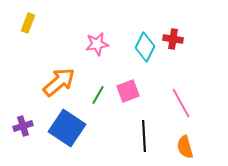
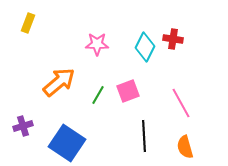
pink star: rotated 10 degrees clockwise
blue square: moved 15 px down
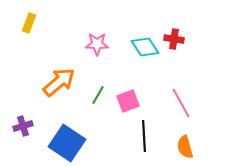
yellow rectangle: moved 1 px right
red cross: moved 1 px right
cyan diamond: rotated 60 degrees counterclockwise
pink square: moved 10 px down
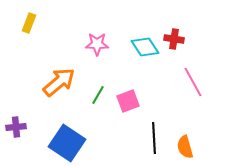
pink line: moved 12 px right, 21 px up
purple cross: moved 7 px left, 1 px down; rotated 12 degrees clockwise
black line: moved 10 px right, 2 px down
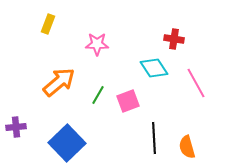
yellow rectangle: moved 19 px right, 1 px down
cyan diamond: moved 9 px right, 21 px down
pink line: moved 3 px right, 1 px down
blue square: rotated 12 degrees clockwise
orange semicircle: moved 2 px right
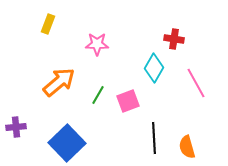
cyan diamond: rotated 64 degrees clockwise
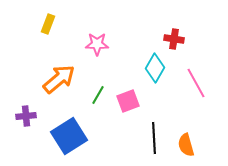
cyan diamond: moved 1 px right
orange arrow: moved 3 px up
purple cross: moved 10 px right, 11 px up
blue square: moved 2 px right, 7 px up; rotated 12 degrees clockwise
orange semicircle: moved 1 px left, 2 px up
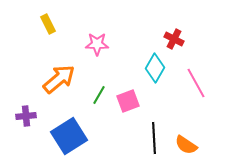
yellow rectangle: rotated 48 degrees counterclockwise
red cross: rotated 18 degrees clockwise
green line: moved 1 px right
orange semicircle: rotated 40 degrees counterclockwise
